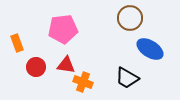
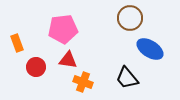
red triangle: moved 2 px right, 5 px up
black trapezoid: rotated 20 degrees clockwise
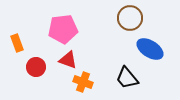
red triangle: rotated 12 degrees clockwise
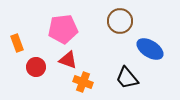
brown circle: moved 10 px left, 3 px down
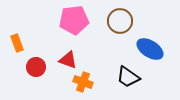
pink pentagon: moved 11 px right, 9 px up
black trapezoid: moved 1 px right, 1 px up; rotated 15 degrees counterclockwise
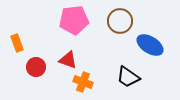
blue ellipse: moved 4 px up
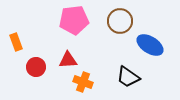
orange rectangle: moved 1 px left, 1 px up
red triangle: rotated 24 degrees counterclockwise
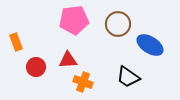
brown circle: moved 2 px left, 3 px down
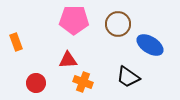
pink pentagon: rotated 8 degrees clockwise
red circle: moved 16 px down
